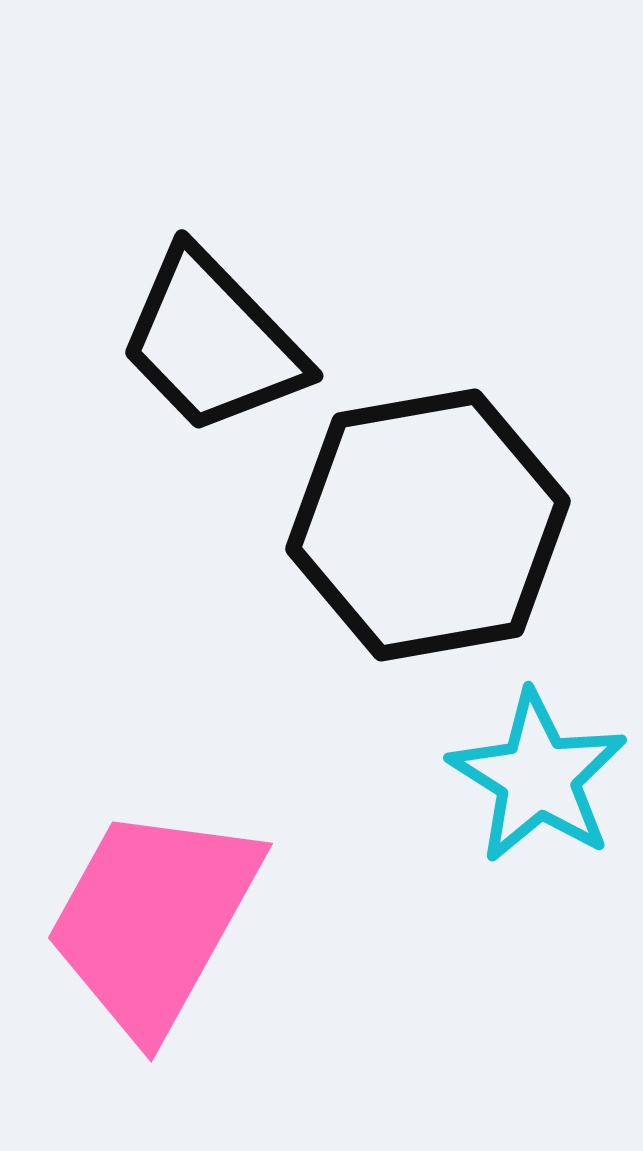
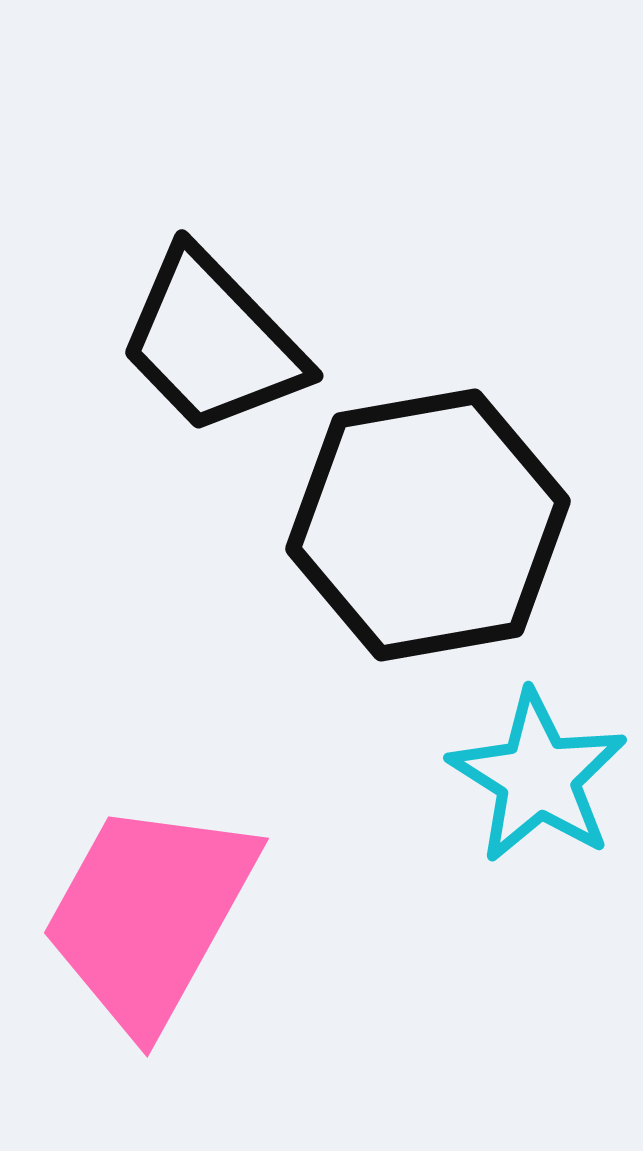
pink trapezoid: moved 4 px left, 5 px up
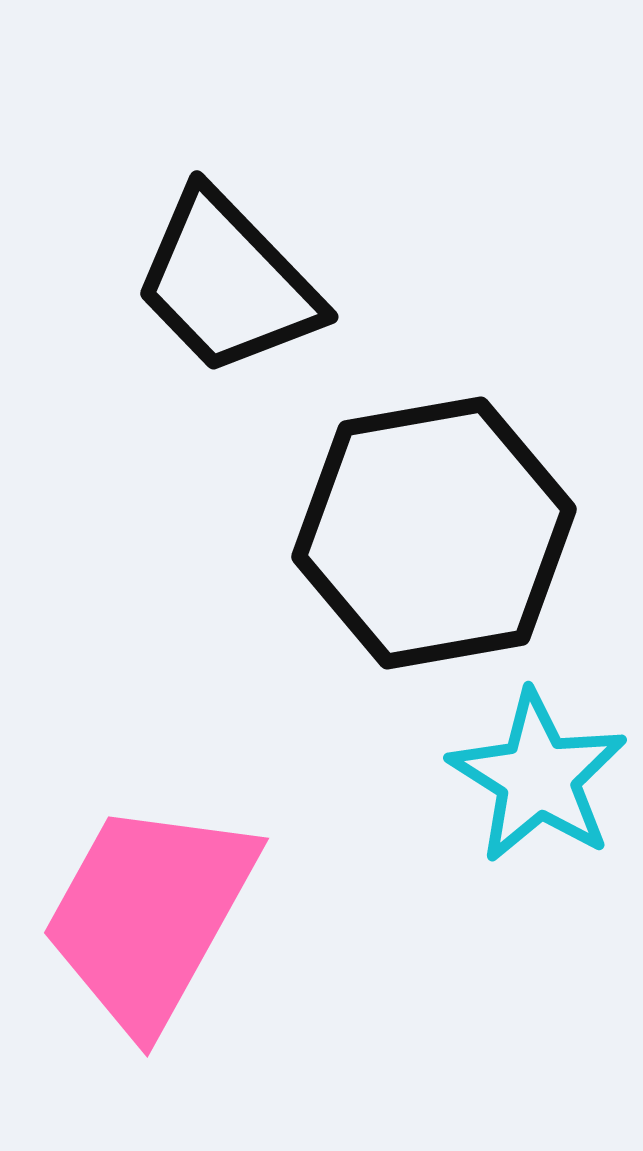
black trapezoid: moved 15 px right, 59 px up
black hexagon: moved 6 px right, 8 px down
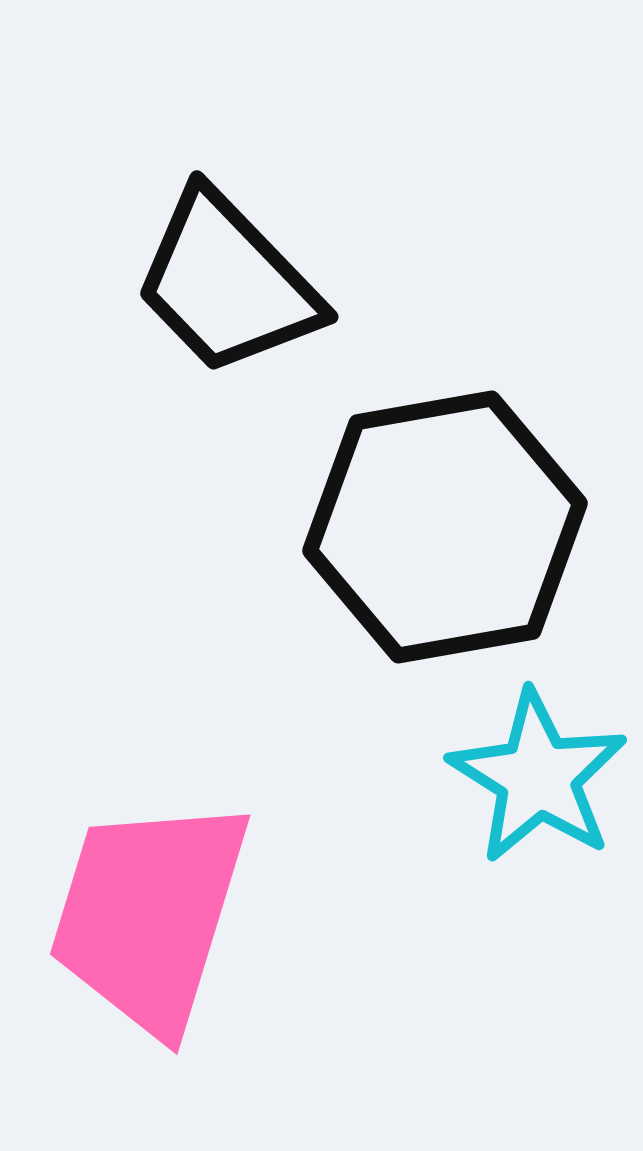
black hexagon: moved 11 px right, 6 px up
pink trapezoid: rotated 12 degrees counterclockwise
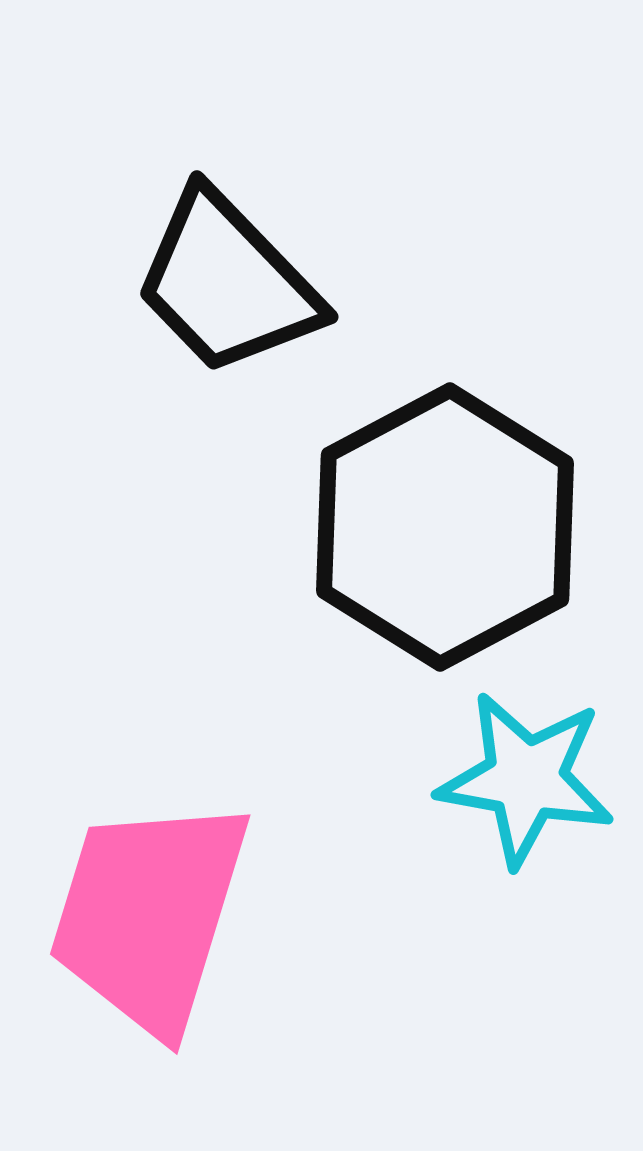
black hexagon: rotated 18 degrees counterclockwise
cyan star: moved 12 px left, 2 px down; rotated 22 degrees counterclockwise
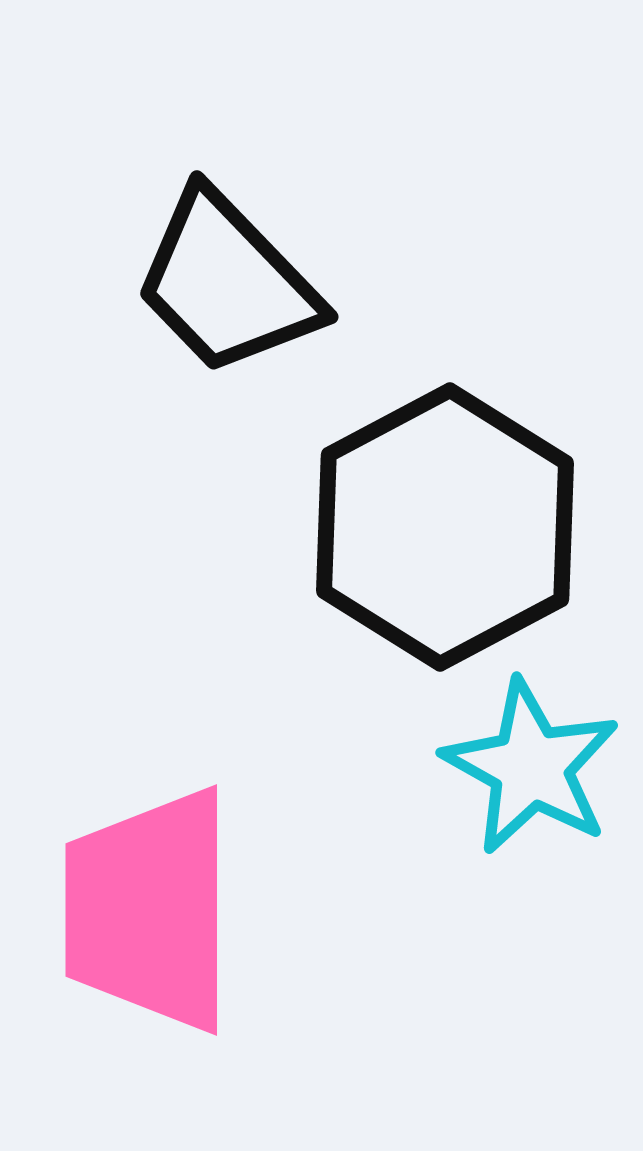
cyan star: moved 5 px right, 12 px up; rotated 19 degrees clockwise
pink trapezoid: moved 5 px up; rotated 17 degrees counterclockwise
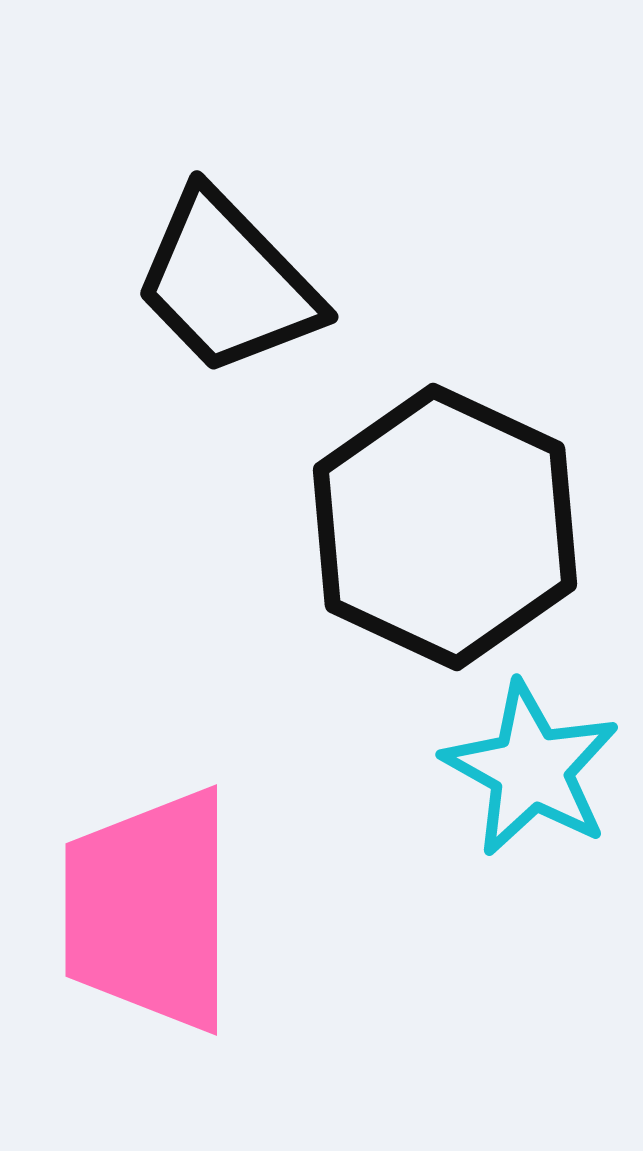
black hexagon: rotated 7 degrees counterclockwise
cyan star: moved 2 px down
